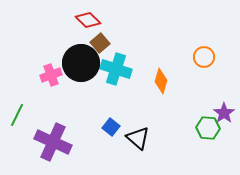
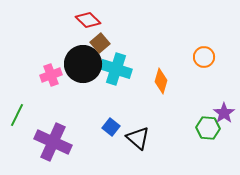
black circle: moved 2 px right, 1 px down
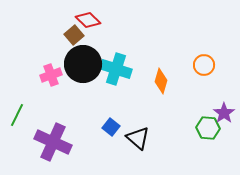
brown square: moved 26 px left, 8 px up
orange circle: moved 8 px down
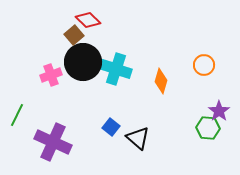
black circle: moved 2 px up
purple star: moved 5 px left, 2 px up
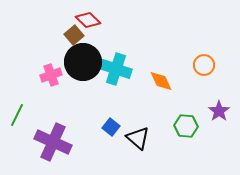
orange diamond: rotated 40 degrees counterclockwise
green hexagon: moved 22 px left, 2 px up
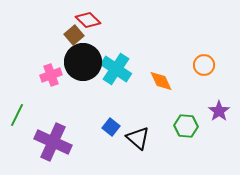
cyan cross: rotated 16 degrees clockwise
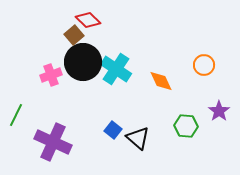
green line: moved 1 px left
blue square: moved 2 px right, 3 px down
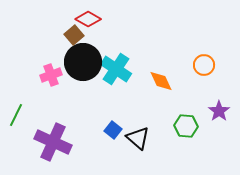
red diamond: moved 1 px up; rotated 15 degrees counterclockwise
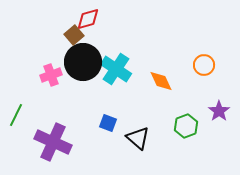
red diamond: rotated 45 degrees counterclockwise
green hexagon: rotated 25 degrees counterclockwise
blue square: moved 5 px left, 7 px up; rotated 18 degrees counterclockwise
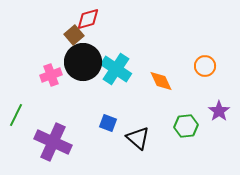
orange circle: moved 1 px right, 1 px down
green hexagon: rotated 15 degrees clockwise
